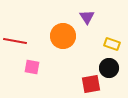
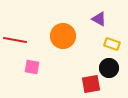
purple triangle: moved 12 px right, 2 px down; rotated 28 degrees counterclockwise
red line: moved 1 px up
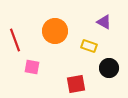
purple triangle: moved 5 px right, 3 px down
orange circle: moved 8 px left, 5 px up
red line: rotated 60 degrees clockwise
yellow rectangle: moved 23 px left, 2 px down
red square: moved 15 px left
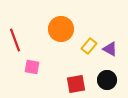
purple triangle: moved 6 px right, 27 px down
orange circle: moved 6 px right, 2 px up
yellow rectangle: rotated 70 degrees counterclockwise
black circle: moved 2 px left, 12 px down
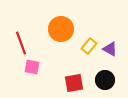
red line: moved 6 px right, 3 px down
black circle: moved 2 px left
red square: moved 2 px left, 1 px up
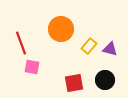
purple triangle: rotated 14 degrees counterclockwise
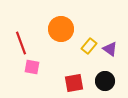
purple triangle: rotated 21 degrees clockwise
black circle: moved 1 px down
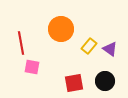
red line: rotated 10 degrees clockwise
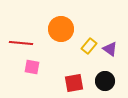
red line: rotated 75 degrees counterclockwise
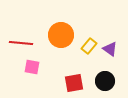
orange circle: moved 6 px down
